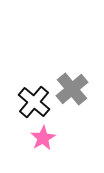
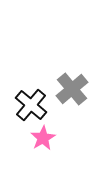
black cross: moved 3 px left, 3 px down
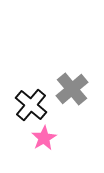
pink star: moved 1 px right
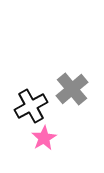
black cross: moved 1 px down; rotated 20 degrees clockwise
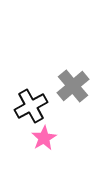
gray cross: moved 1 px right, 3 px up
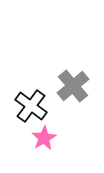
black cross: rotated 24 degrees counterclockwise
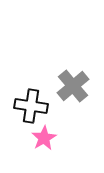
black cross: rotated 28 degrees counterclockwise
